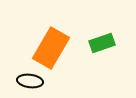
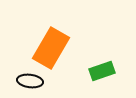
green rectangle: moved 28 px down
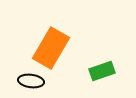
black ellipse: moved 1 px right
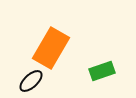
black ellipse: rotated 50 degrees counterclockwise
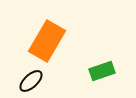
orange rectangle: moved 4 px left, 7 px up
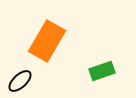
black ellipse: moved 11 px left
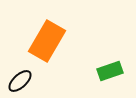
green rectangle: moved 8 px right
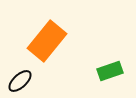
orange rectangle: rotated 9 degrees clockwise
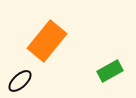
green rectangle: rotated 10 degrees counterclockwise
